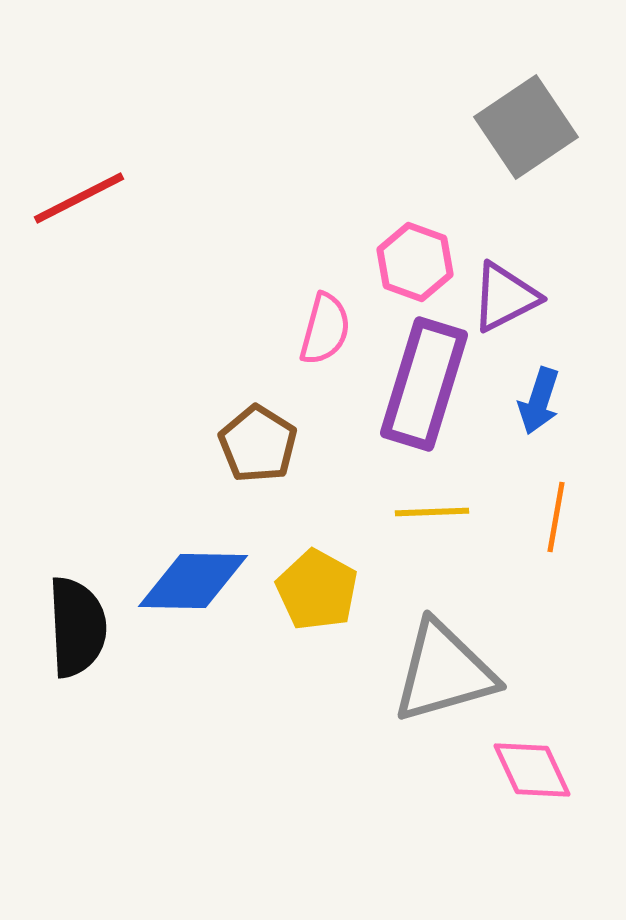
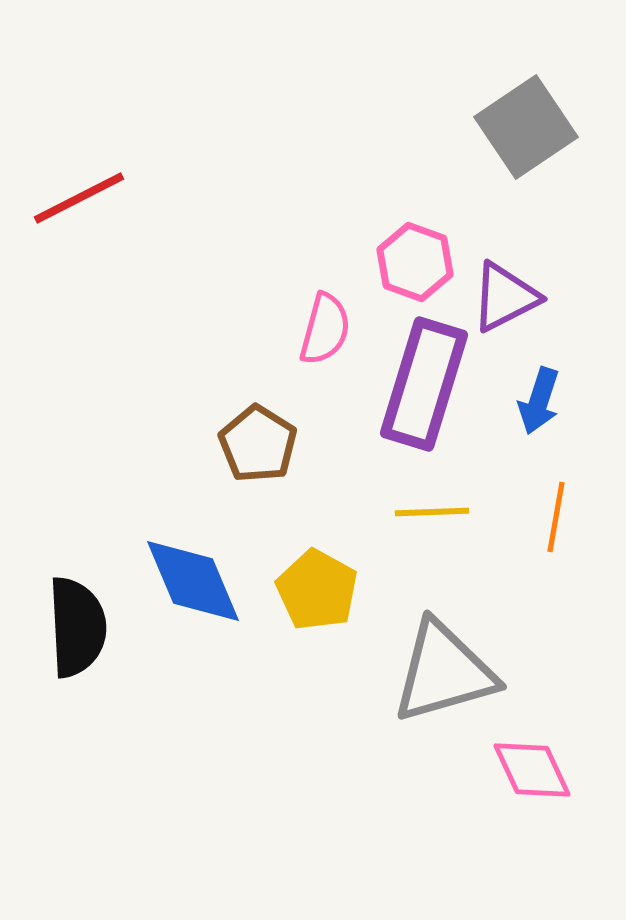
blue diamond: rotated 66 degrees clockwise
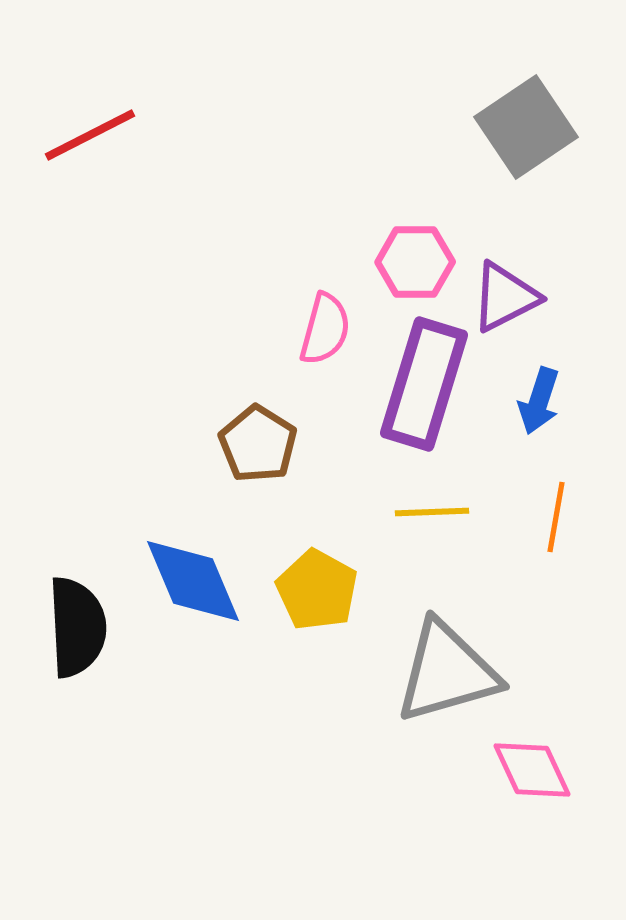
red line: moved 11 px right, 63 px up
pink hexagon: rotated 20 degrees counterclockwise
gray triangle: moved 3 px right
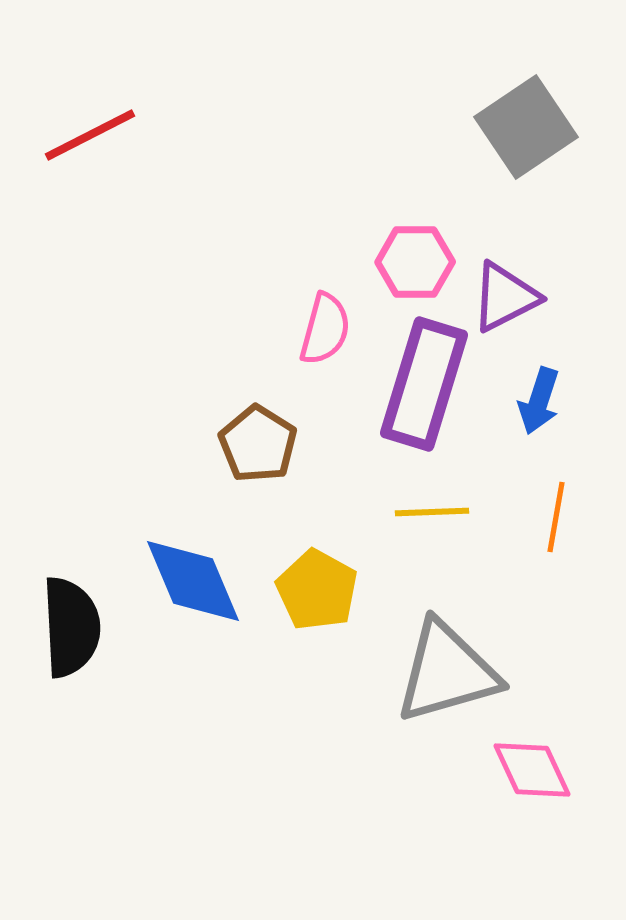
black semicircle: moved 6 px left
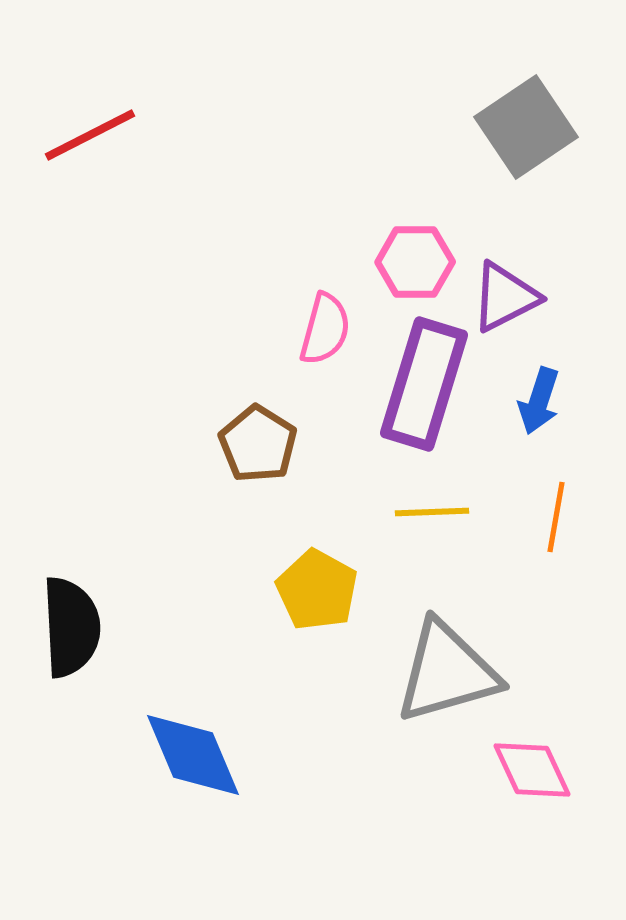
blue diamond: moved 174 px down
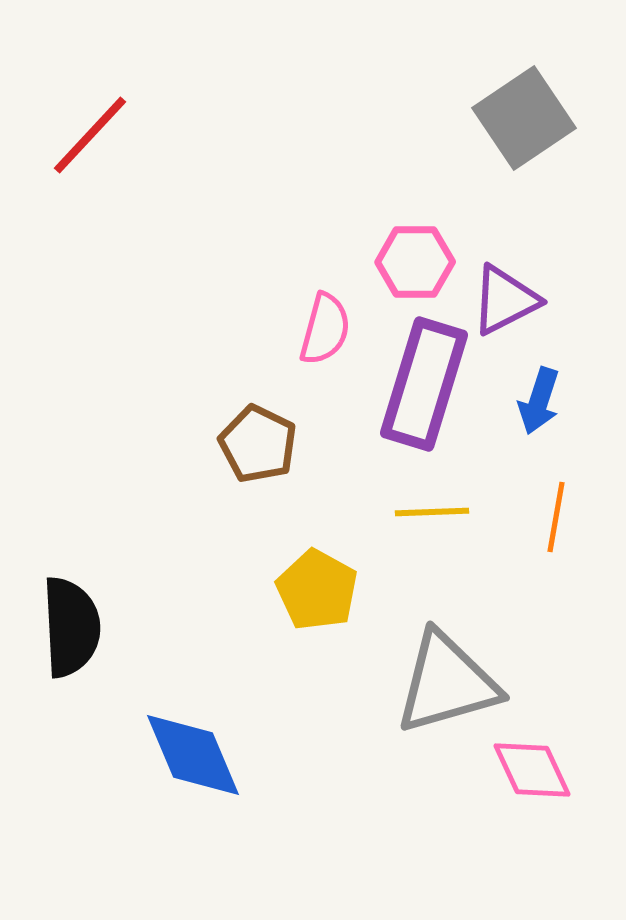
gray square: moved 2 px left, 9 px up
red line: rotated 20 degrees counterclockwise
purple triangle: moved 3 px down
brown pentagon: rotated 6 degrees counterclockwise
gray triangle: moved 11 px down
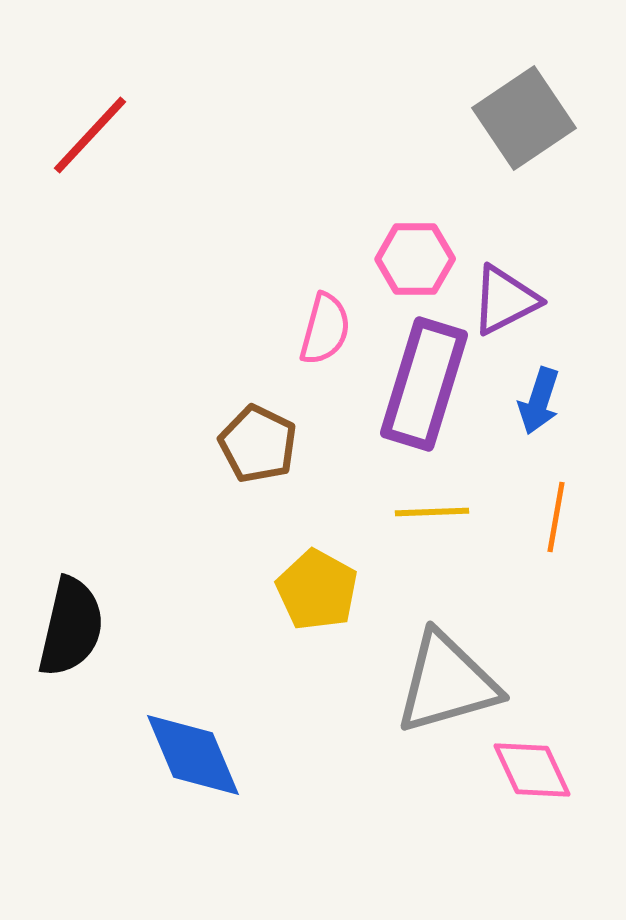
pink hexagon: moved 3 px up
black semicircle: rotated 16 degrees clockwise
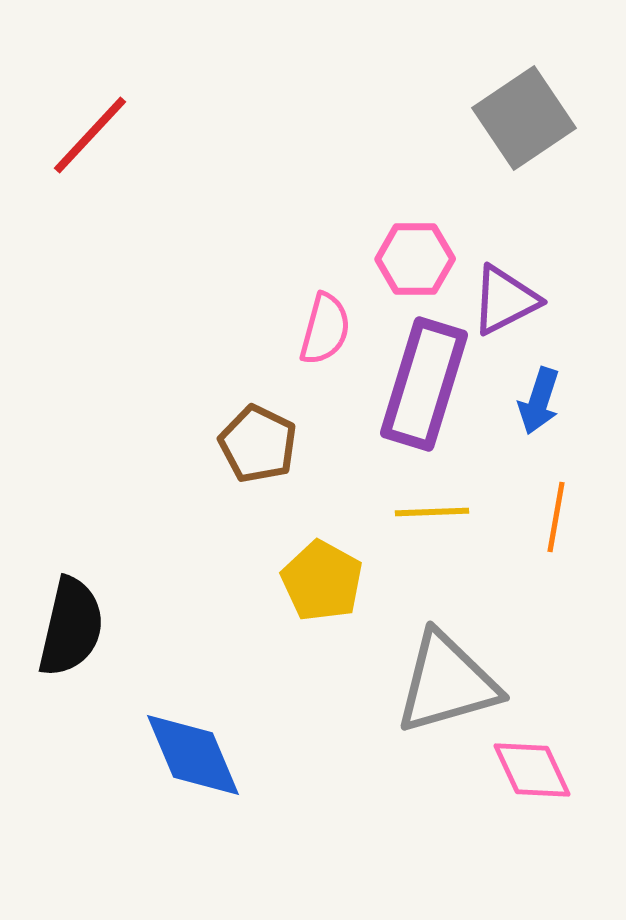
yellow pentagon: moved 5 px right, 9 px up
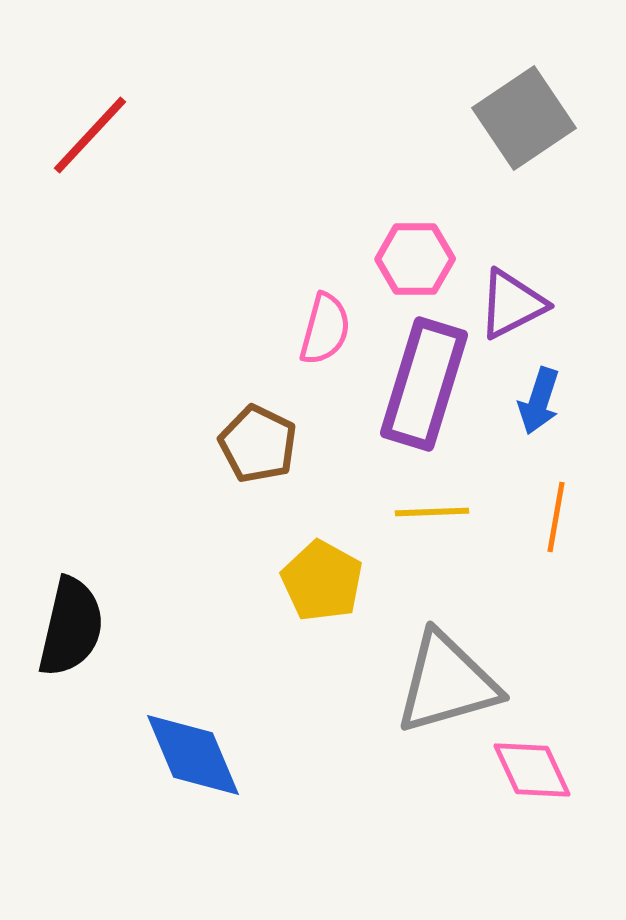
purple triangle: moved 7 px right, 4 px down
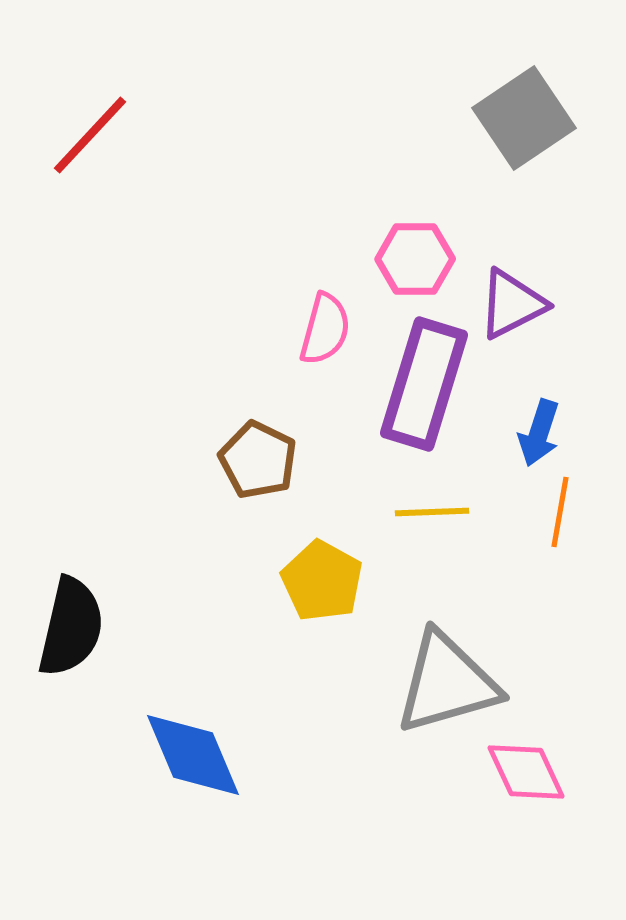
blue arrow: moved 32 px down
brown pentagon: moved 16 px down
orange line: moved 4 px right, 5 px up
pink diamond: moved 6 px left, 2 px down
